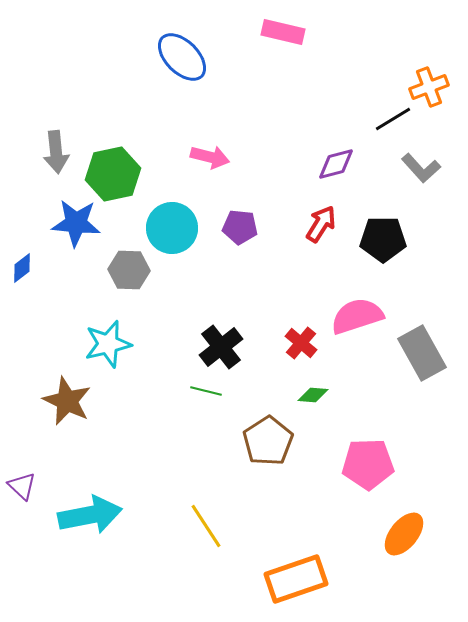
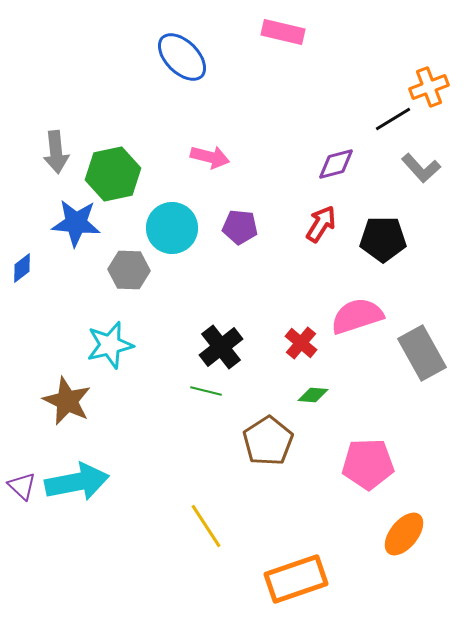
cyan star: moved 2 px right, 1 px down
cyan arrow: moved 13 px left, 33 px up
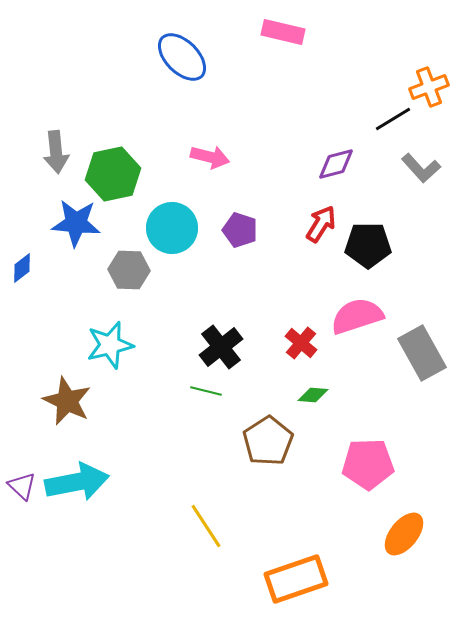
purple pentagon: moved 3 px down; rotated 12 degrees clockwise
black pentagon: moved 15 px left, 6 px down
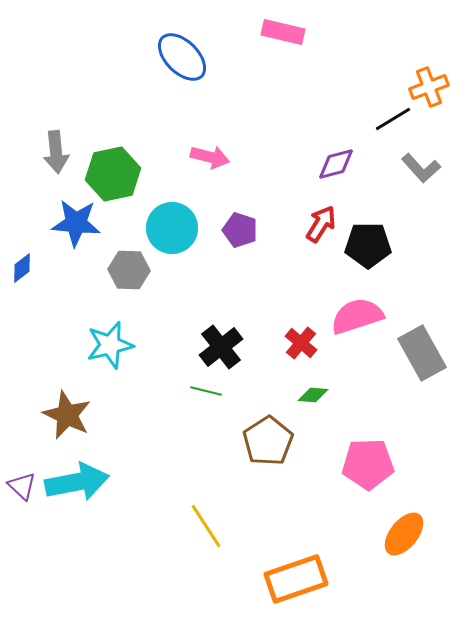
brown star: moved 14 px down
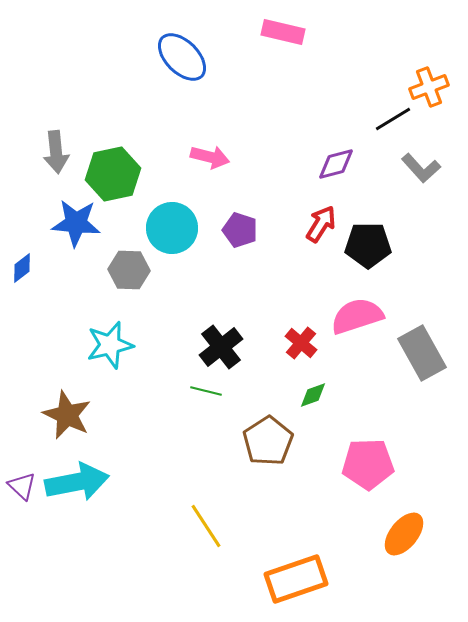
green diamond: rotated 24 degrees counterclockwise
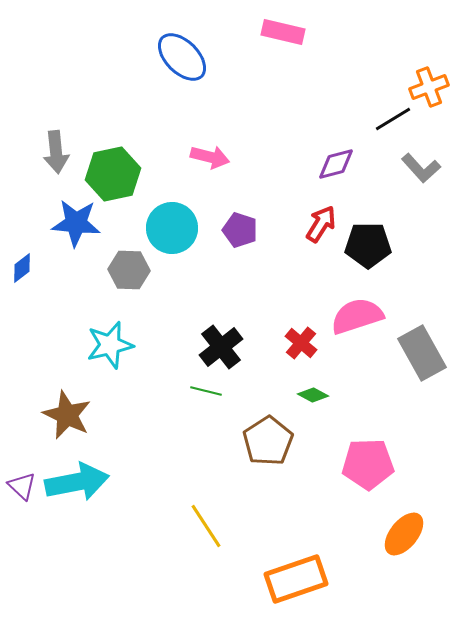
green diamond: rotated 48 degrees clockwise
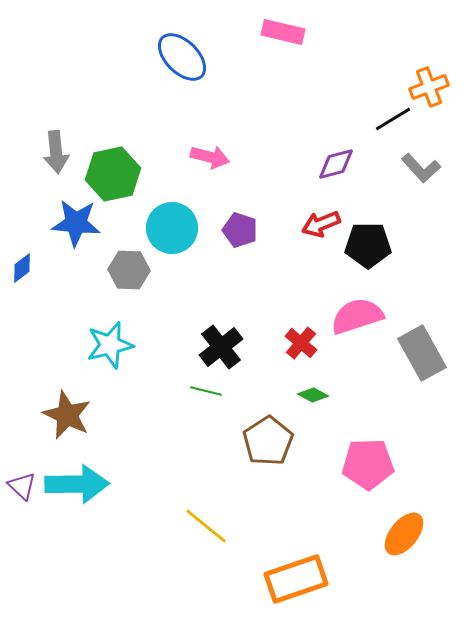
red arrow: rotated 144 degrees counterclockwise
cyan arrow: moved 2 px down; rotated 10 degrees clockwise
yellow line: rotated 18 degrees counterclockwise
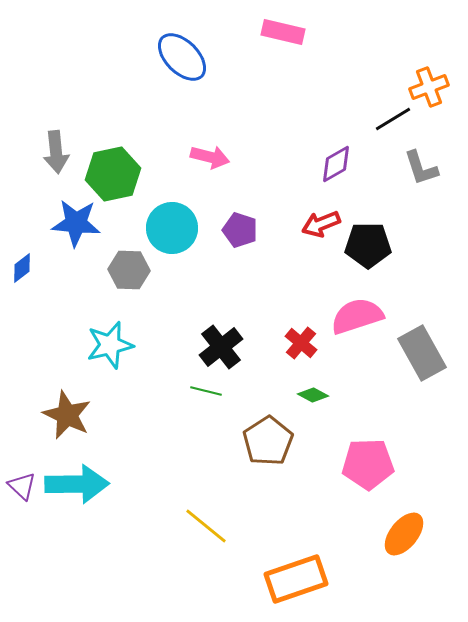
purple diamond: rotated 15 degrees counterclockwise
gray L-shape: rotated 24 degrees clockwise
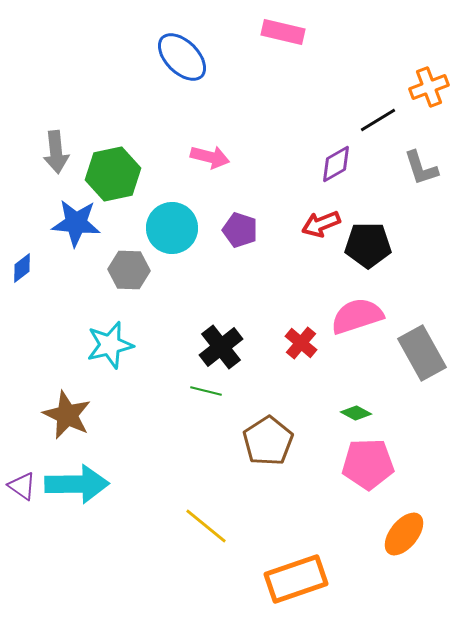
black line: moved 15 px left, 1 px down
green diamond: moved 43 px right, 18 px down
purple triangle: rotated 8 degrees counterclockwise
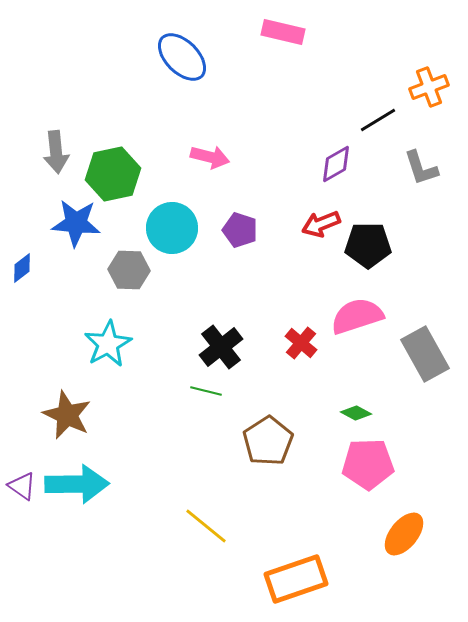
cyan star: moved 2 px left, 1 px up; rotated 15 degrees counterclockwise
gray rectangle: moved 3 px right, 1 px down
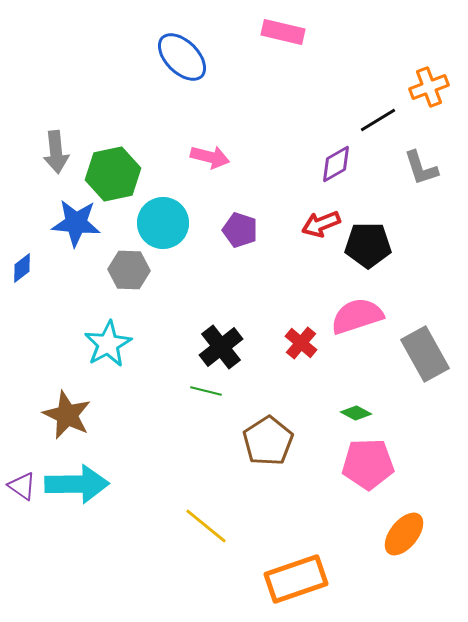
cyan circle: moved 9 px left, 5 px up
